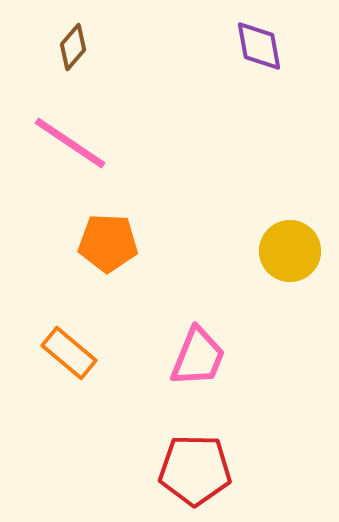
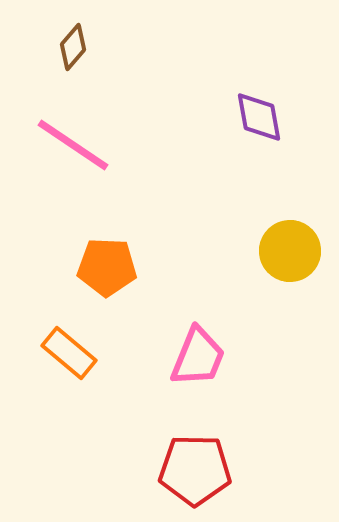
purple diamond: moved 71 px down
pink line: moved 3 px right, 2 px down
orange pentagon: moved 1 px left, 24 px down
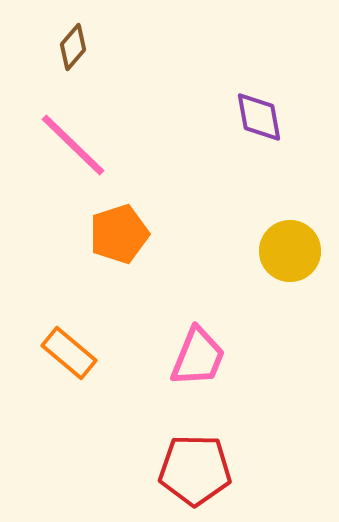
pink line: rotated 10 degrees clockwise
orange pentagon: moved 12 px right, 33 px up; rotated 20 degrees counterclockwise
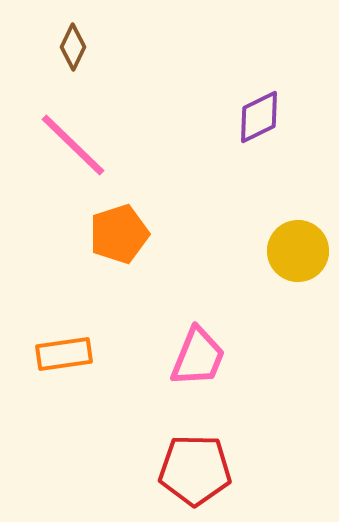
brown diamond: rotated 15 degrees counterclockwise
purple diamond: rotated 74 degrees clockwise
yellow circle: moved 8 px right
orange rectangle: moved 5 px left, 1 px down; rotated 48 degrees counterclockwise
